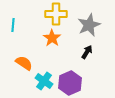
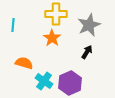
orange semicircle: rotated 18 degrees counterclockwise
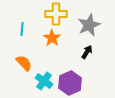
cyan line: moved 9 px right, 4 px down
orange semicircle: rotated 30 degrees clockwise
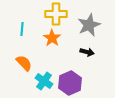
black arrow: rotated 72 degrees clockwise
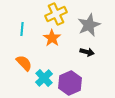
yellow cross: rotated 25 degrees counterclockwise
cyan cross: moved 3 px up; rotated 12 degrees clockwise
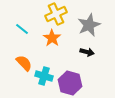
cyan line: rotated 56 degrees counterclockwise
cyan cross: moved 2 px up; rotated 30 degrees counterclockwise
purple hexagon: rotated 20 degrees counterclockwise
